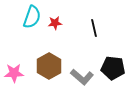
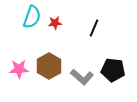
black line: rotated 36 degrees clockwise
black pentagon: moved 2 px down
pink star: moved 5 px right, 4 px up
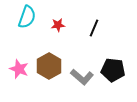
cyan semicircle: moved 5 px left
red star: moved 3 px right, 2 px down
pink star: rotated 24 degrees clockwise
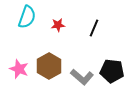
black pentagon: moved 1 px left, 1 px down
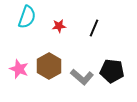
red star: moved 1 px right, 1 px down
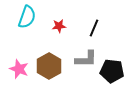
gray L-shape: moved 4 px right, 18 px up; rotated 40 degrees counterclockwise
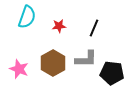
brown hexagon: moved 4 px right, 3 px up
black pentagon: moved 2 px down
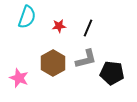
black line: moved 6 px left
gray L-shape: rotated 15 degrees counterclockwise
pink star: moved 9 px down
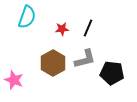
red star: moved 3 px right, 3 px down
gray L-shape: moved 1 px left
pink star: moved 5 px left, 2 px down
